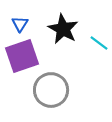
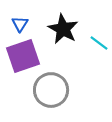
purple square: moved 1 px right
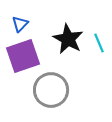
blue triangle: rotated 12 degrees clockwise
black star: moved 5 px right, 10 px down
cyan line: rotated 30 degrees clockwise
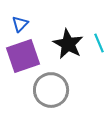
black star: moved 5 px down
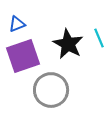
blue triangle: moved 3 px left; rotated 24 degrees clockwise
cyan line: moved 5 px up
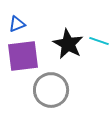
cyan line: moved 3 px down; rotated 48 degrees counterclockwise
purple square: rotated 12 degrees clockwise
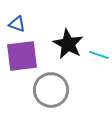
blue triangle: rotated 42 degrees clockwise
cyan line: moved 14 px down
purple square: moved 1 px left
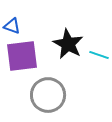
blue triangle: moved 5 px left, 2 px down
gray circle: moved 3 px left, 5 px down
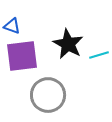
cyan line: rotated 36 degrees counterclockwise
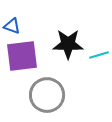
black star: rotated 28 degrees counterclockwise
gray circle: moved 1 px left
